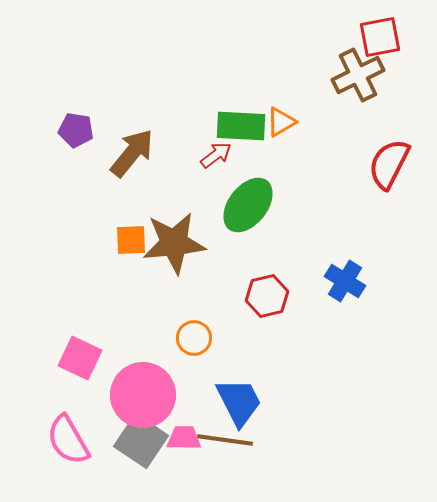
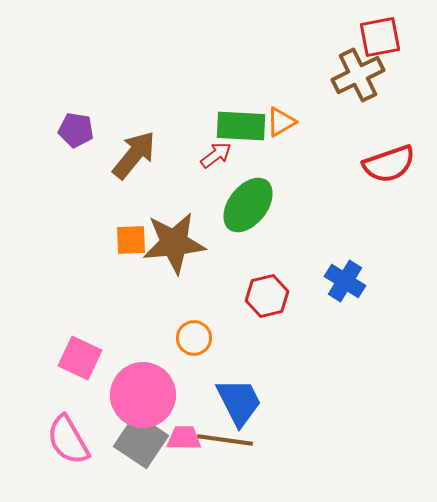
brown arrow: moved 2 px right, 2 px down
red semicircle: rotated 136 degrees counterclockwise
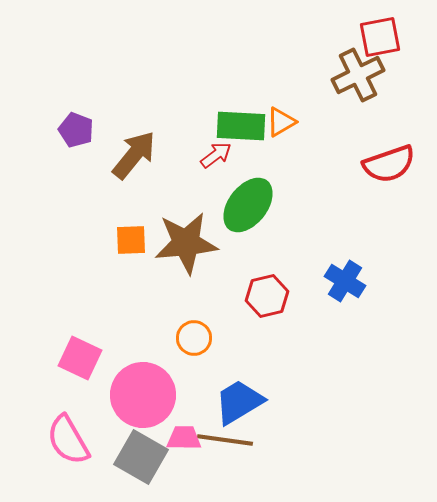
purple pentagon: rotated 12 degrees clockwise
brown star: moved 12 px right
blue trapezoid: rotated 94 degrees counterclockwise
gray square: moved 16 px down; rotated 4 degrees counterclockwise
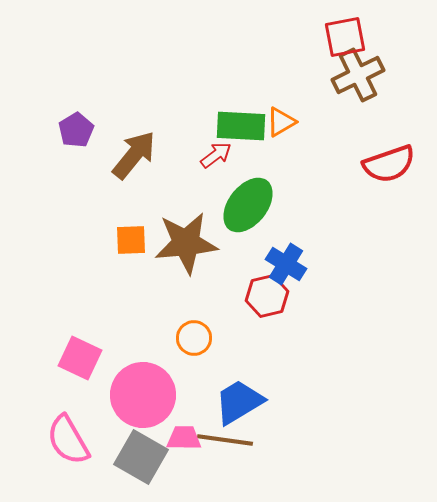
red square: moved 35 px left
purple pentagon: rotated 20 degrees clockwise
blue cross: moved 59 px left, 17 px up
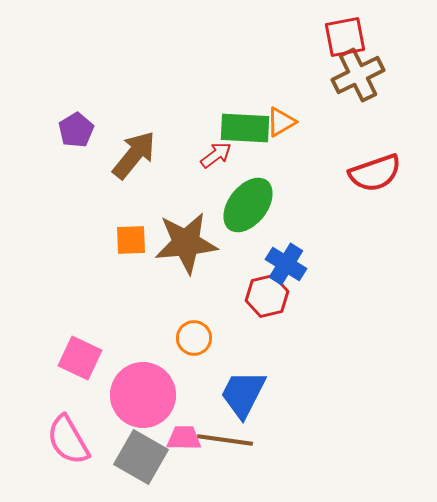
green rectangle: moved 4 px right, 2 px down
red semicircle: moved 14 px left, 9 px down
blue trapezoid: moved 4 px right, 8 px up; rotated 32 degrees counterclockwise
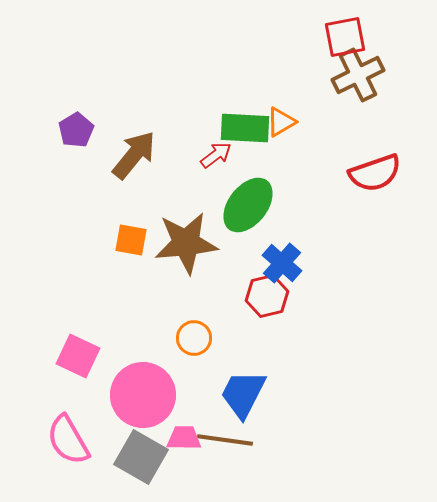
orange square: rotated 12 degrees clockwise
blue cross: moved 4 px left, 1 px up; rotated 9 degrees clockwise
pink square: moved 2 px left, 2 px up
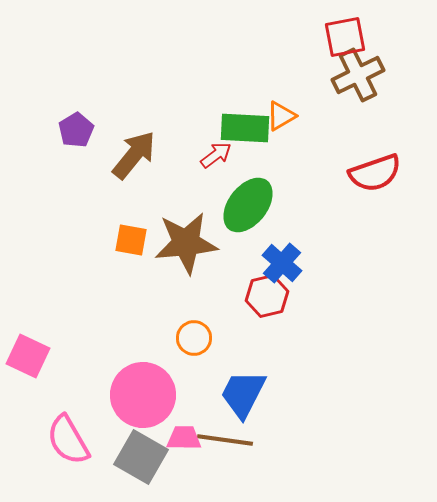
orange triangle: moved 6 px up
pink square: moved 50 px left
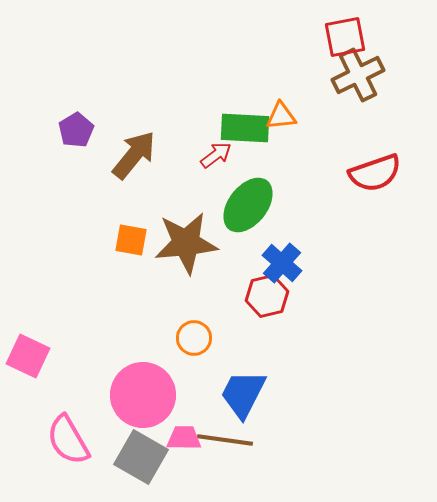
orange triangle: rotated 24 degrees clockwise
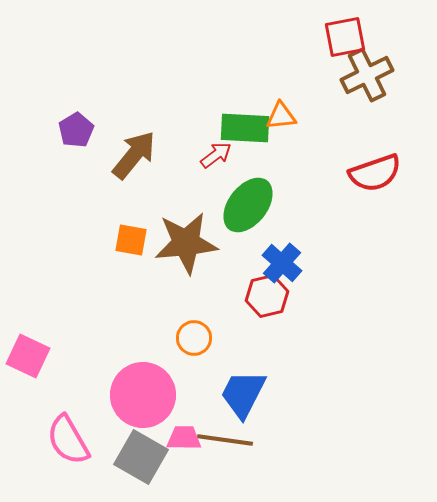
brown cross: moved 9 px right
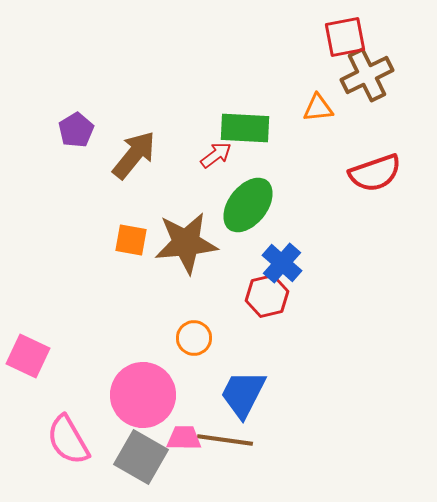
orange triangle: moved 37 px right, 8 px up
